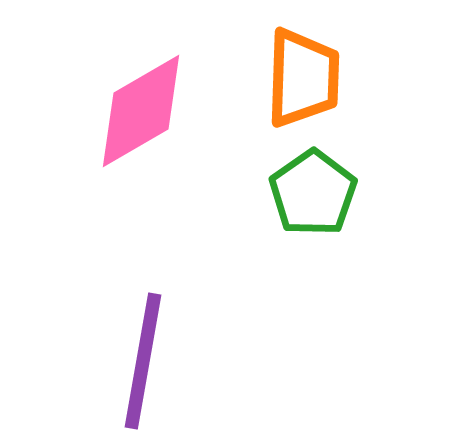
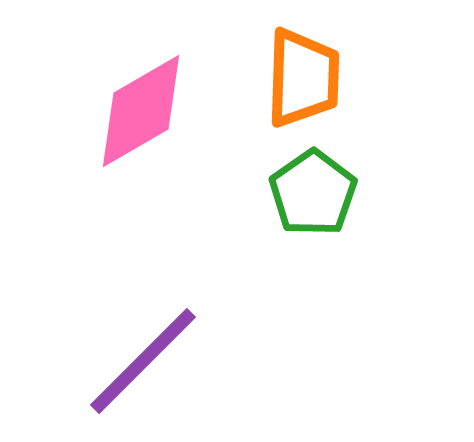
purple line: rotated 35 degrees clockwise
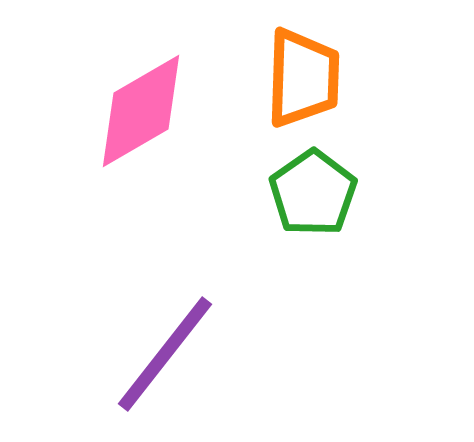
purple line: moved 22 px right, 7 px up; rotated 7 degrees counterclockwise
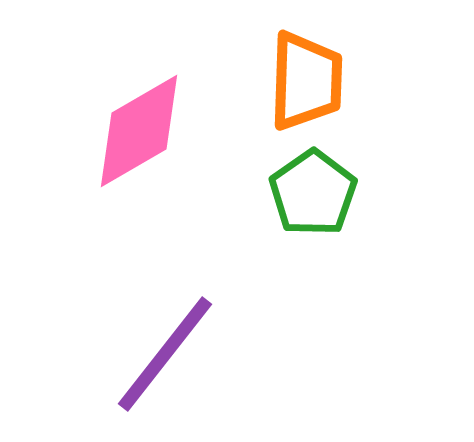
orange trapezoid: moved 3 px right, 3 px down
pink diamond: moved 2 px left, 20 px down
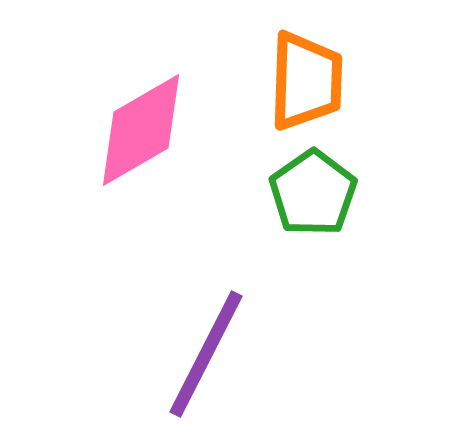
pink diamond: moved 2 px right, 1 px up
purple line: moved 41 px right; rotated 11 degrees counterclockwise
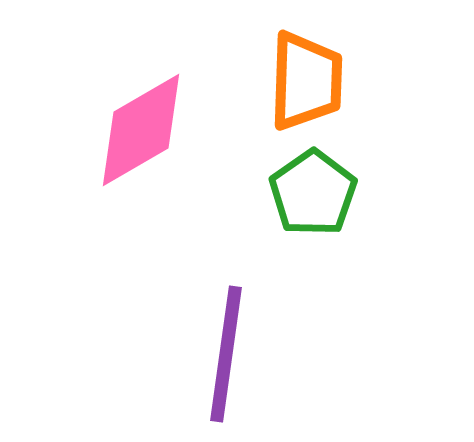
purple line: moved 20 px right; rotated 19 degrees counterclockwise
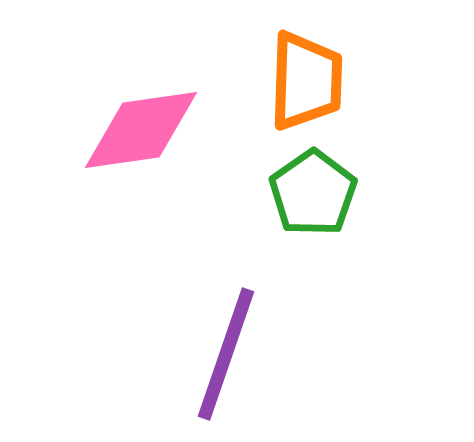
pink diamond: rotated 22 degrees clockwise
purple line: rotated 11 degrees clockwise
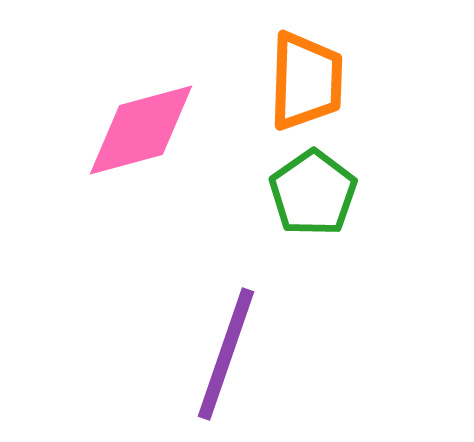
pink diamond: rotated 7 degrees counterclockwise
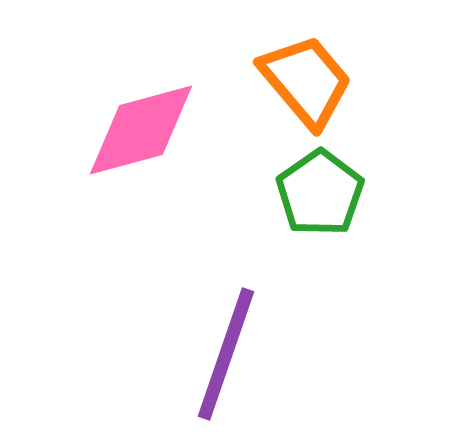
orange trapezoid: rotated 42 degrees counterclockwise
green pentagon: moved 7 px right
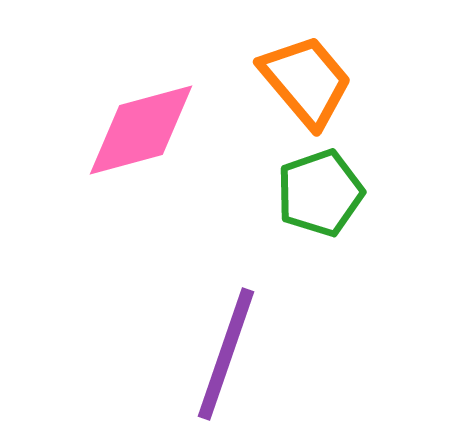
green pentagon: rotated 16 degrees clockwise
